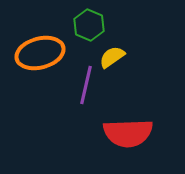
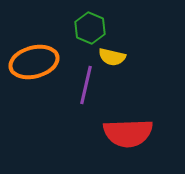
green hexagon: moved 1 px right, 3 px down
orange ellipse: moved 6 px left, 9 px down
yellow semicircle: rotated 132 degrees counterclockwise
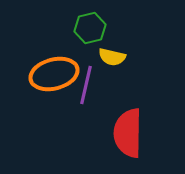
green hexagon: rotated 24 degrees clockwise
orange ellipse: moved 20 px right, 12 px down
red semicircle: rotated 93 degrees clockwise
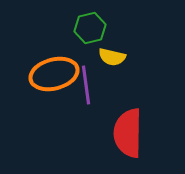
purple line: rotated 21 degrees counterclockwise
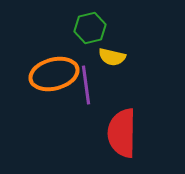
red semicircle: moved 6 px left
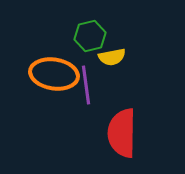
green hexagon: moved 8 px down
yellow semicircle: rotated 24 degrees counterclockwise
orange ellipse: rotated 24 degrees clockwise
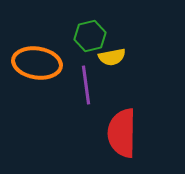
orange ellipse: moved 17 px left, 11 px up
